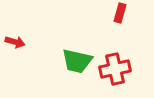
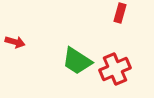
green trapezoid: rotated 20 degrees clockwise
red cross: rotated 12 degrees counterclockwise
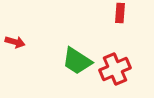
red rectangle: rotated 12 degrees counterclockwise
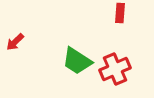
red arrow: rotated 120 degrees clockwise
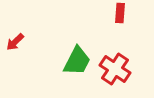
green trapezoid: rotated 96 degrees counterclockwise
red cross: rotated 32 degrees counterclockwise
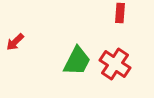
red cross: moved 5 px up
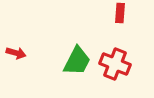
red arrow: moved 1 px right, 11 px down; rotated 120 degrees counterclockwise
red cross: rotated 12 degrees counterclockwise
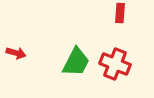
green trapezoid: moved 1 px left, 1 px down
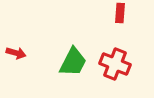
green trapezoid: moved 3 px left
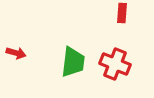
red rectangle: moved 2 px right
green trapezoid: rotated 20 degrees counterclockwise
